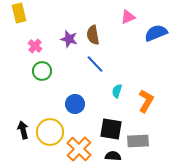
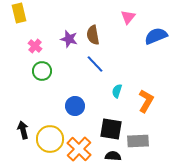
pink triangle: rotated 28 degrees counterclockwise
blue semicircle: moved 3 px down
blue circle: moved 2 px down
yellow circle: moved 7 px down
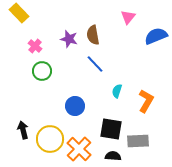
yellow rectangle: rotated 30 degrees counterclockwise
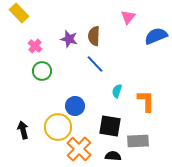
brown semicircle: moved 1 px right, 1 px down; rotated 12 degrees clockwise
orange L-shape: rotated 30 degrees counterclockwise
black square: moved 1 px left, 3 px up
yellow circle: moved 8 px right, 12 px up
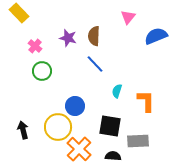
purple star: moved 1 px left, 1 px up
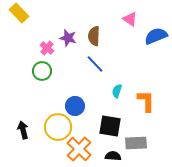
pink triangle: moved 2 px right, 2 px down; rotated 35 degrees counterclockwise
pink cross: moved 12 px right, 2 px down
gray rectangle: moved 2 px left, 2 px down
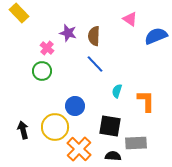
purple star: moved 5 px up
yellow circle: moved 3 px left
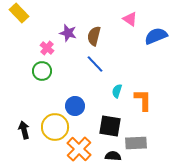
brown semicircle: rotated 12 degrees clockwise
orange L-shape: moved 3 px left, 1 px up
black arrow: moved 1 px right
